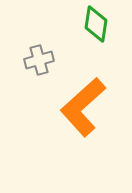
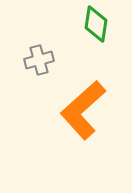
orange L-shape: moved 3 px down
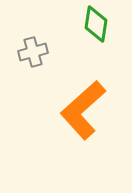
gray cross: moved 6 px left, 8 px up
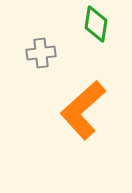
gray cross: moved 8 px right, 1 px down; rotated 8 degrees clockwise
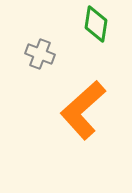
gray cross: moved 1 px left, 1 px down; rotated 28 degrees clockwise
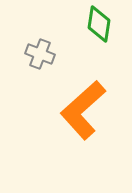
green diamond: moved 3 px right
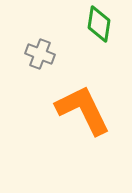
orange L-shape: rotated 106 degrees clockwise
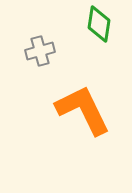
gray cross: moved 3 px up; rotated 36 degrees counterclockwise
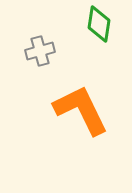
orange L-shape: moved 2 px left
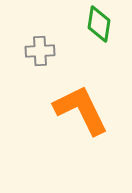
gray cross: rotated 12 degrees clockwise
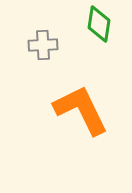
gray cross: moved 3 px right, 6 px up
